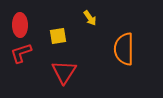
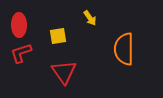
red ellipse: moved 1 px left
red triangle: rotated 8 degrees counterclockwise
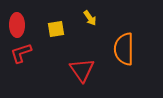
red ellipse: moved 2 px left
yellow square: moved 2 px left, 7 px up
red triangle: moved 18 px right, 2 px up
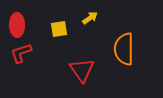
yellow arrow: rotated 91 degrees counterclockwise
yellow square: moved 3 px right
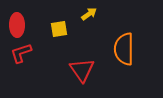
yellow arrow: moved 1 px left, 4 px up
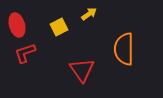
red ellipse: rotated 15 degrees counterclockwise
yellow square: moved 2 px up; rotated 18 degrees counterclockwise
red L-shape: moved 4 px right
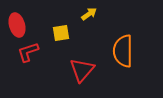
yellow square: moved 2 px right, 6 px down; rotated 18 degrees clockwise
orange semicircle: moved 1 px left, 2 px down
red L-shape: moved 3 px right, 1 px up
red triangle: rotated 16 degrees clockwise
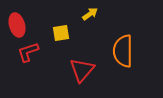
yellow arrow: moved 1 px right
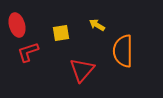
yellow arrow: moved 7 px right, 11 px down; rotated 112 degrees counterclockwise
